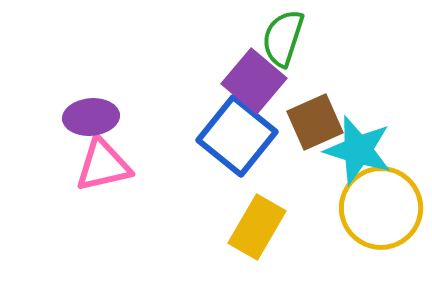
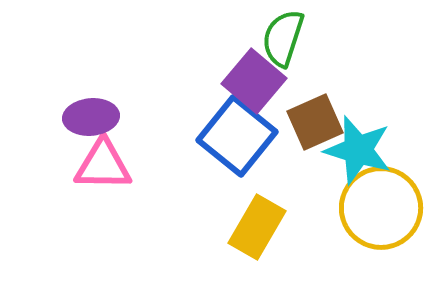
pink triangle: rotated 14 degrees clockwise
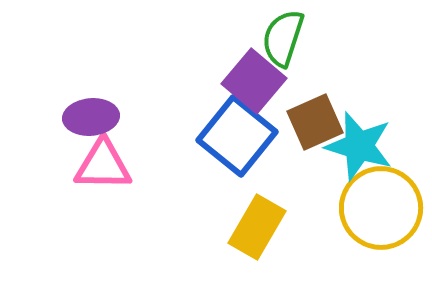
cyan star: moved 1 px right, 4 px up
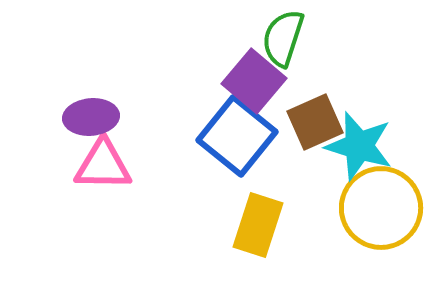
yellow rectangle: moved 1 px right, 2 px up; rotated 12 degrees counterclockwise
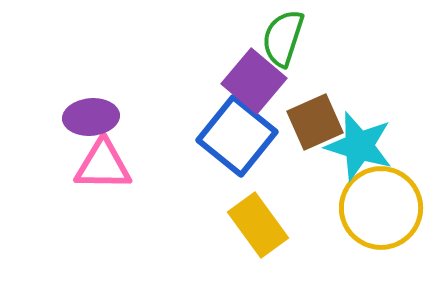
yellow rectangle: rotated 54 degrees counterclockwise
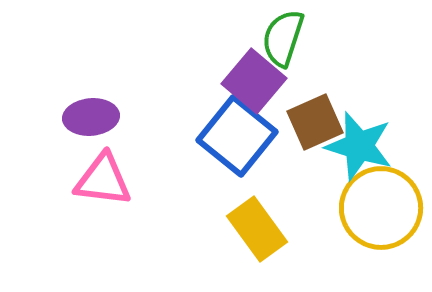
pink triangle: moved 15 px down; rotated 6 degrees clockwise
yellow rectangle: moved 1 px left, 4 px down
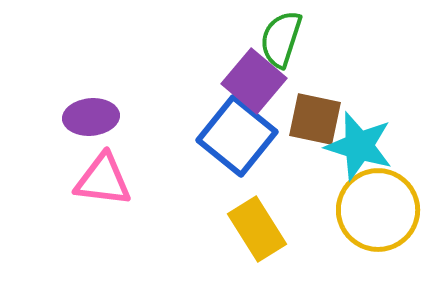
green semicircle: moved 2 px left, 1 px down
brown square: moved 3 px up; rotated 36 degrees clockwise
yellow circle: moved 3 px left, 2 px down
yellow rectangle: rotated 4 degrees clockwise
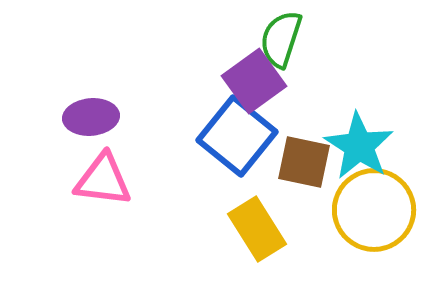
purple square: rotated 14 degrees clockwise
brown square: moved 11 px left, 43 px down
cyan star: rotated 16 degrees clockwise
yellow circle: moved 4 px left
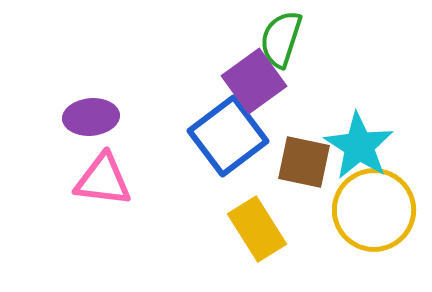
blue square: moved 9 px left; rotated 14 degrees clockwise
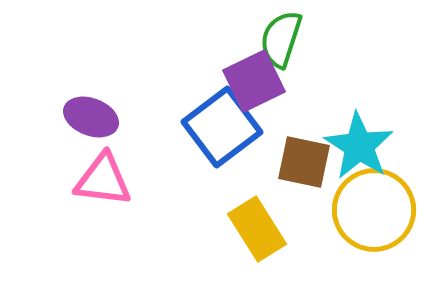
purple square: rotated 10 degrees clockwise
purple ellipse: rotated 26 degrees clockwise
blue square: moved 6 px left, 9 px up
